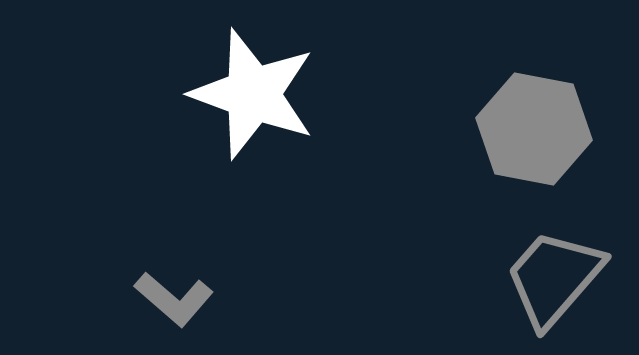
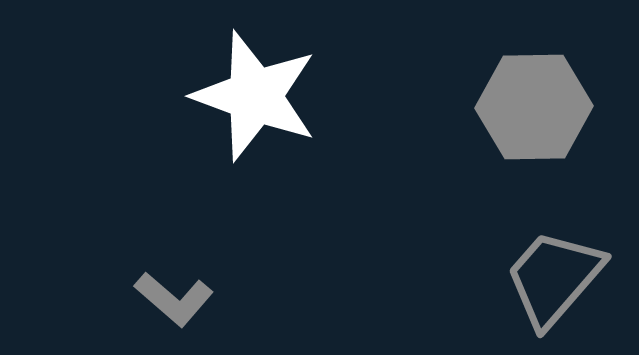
white star: moved 2 px right, 2 px down
gray hexagon: moved 22 px up; rotated 12 degrees counterclockwise
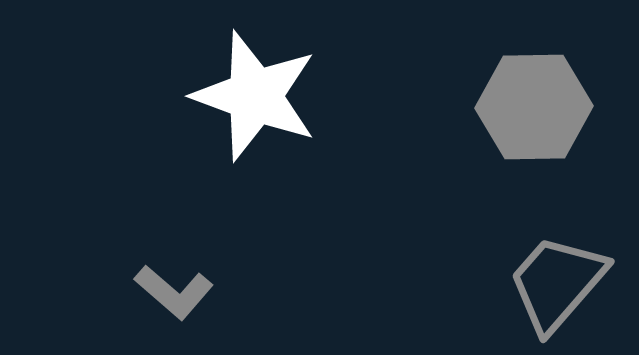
gray trapezoid: moved 3 px right, 5 px down
gray L-shape: moved 7 px up
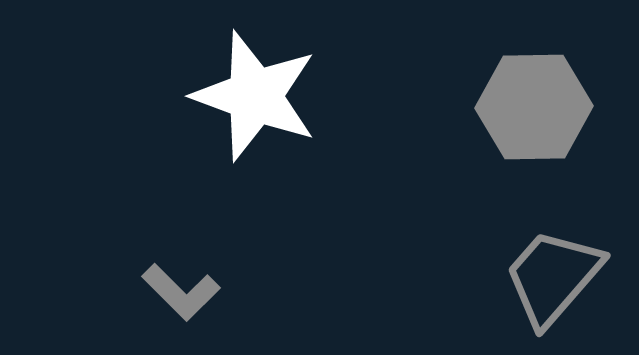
gray trapezoid: moved 4 px left, 6 px up
gray L-shape: moved 7 px right; rotated 4 degrees clockwise
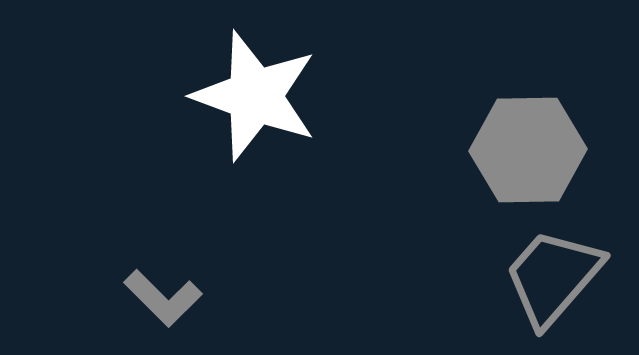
gray hexagon: moved 6 px left, 43 px down
gray L-shape: moved 18 px left, 6 px down
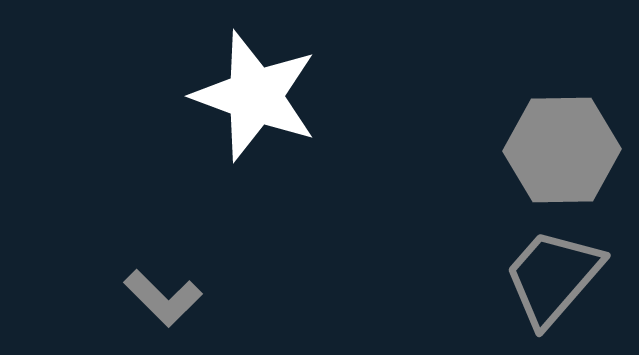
gray hexagon: moved 34 px right
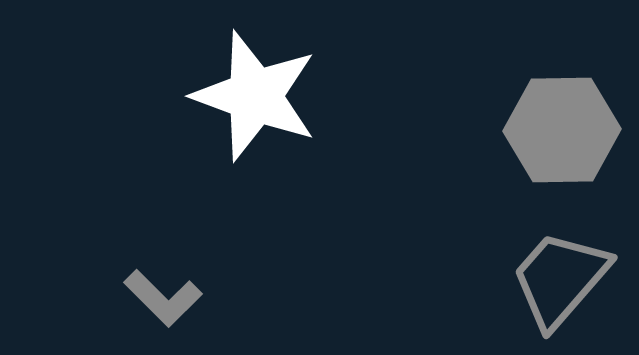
gray hexagon: moved 20 px up
gray trapezoid: moved 7 px right, 2 px down
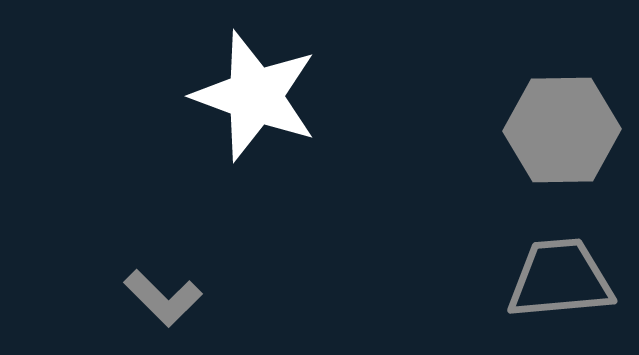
gray trapezoid: rotated 44 degrees clockwise
